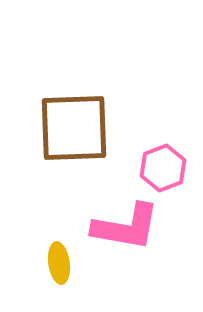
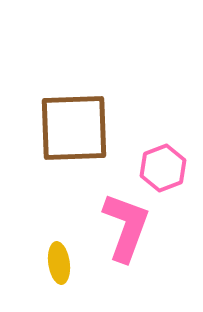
pink L-shape: rotated 80 degrees counterclockwise
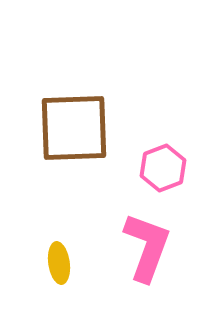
pink L-shape: moved 21 px right, 20 px down
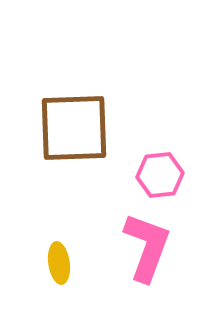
pink hexagon: moved 3 px left, 7 px down; rotated 15 degrees clockwise
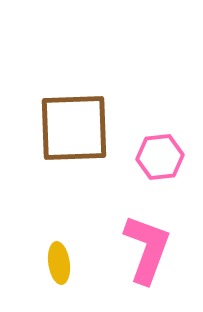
pink hexagon: moved 18 px up
pink L-shape: moved 2 px down
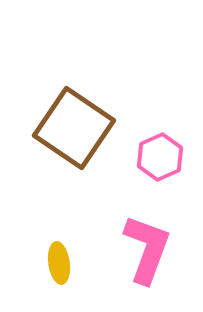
brown square: rotated 36 degrees clockwise
pink hexagon: rotated 18 degrees counterclockwise
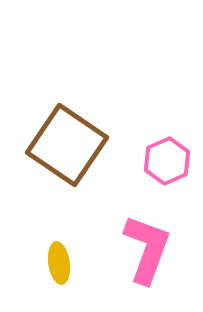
brown square: moved 7 px left, 17 px down
pink hexagon: moved 7 px right, 4 px down
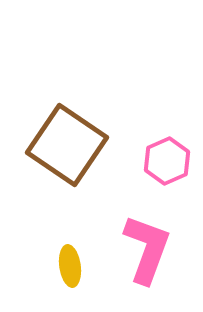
yellow ellipse: moved 11 px right, 3 px down
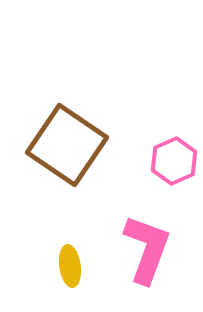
pink hexagon: moved 7 px right
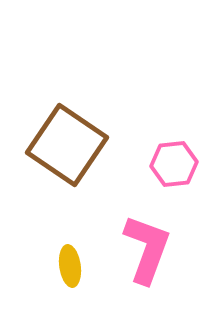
pink hexagon: moved 3 px down; rotated 18 degrees clockwise
